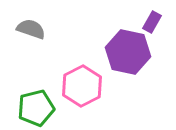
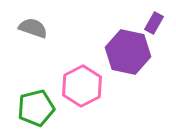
purple rectangle: moved 2 px right, 1 px down
gray semicircle: moved 2 px right, 1 px up
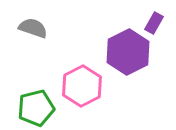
purple hexagon: rotated 21 degrees clockwise
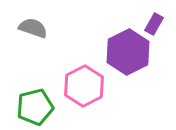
purple rectangle: moved 1 px down
pink hexagon: moved 2 px right
green pentagon: moved 1 px left, 1 px up
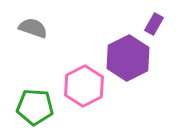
purple hexagon: moved 6 px down
green pentagon: rotated 18 degrees clockwise
